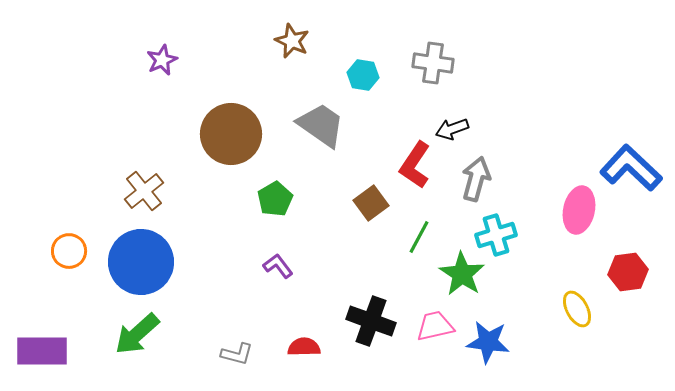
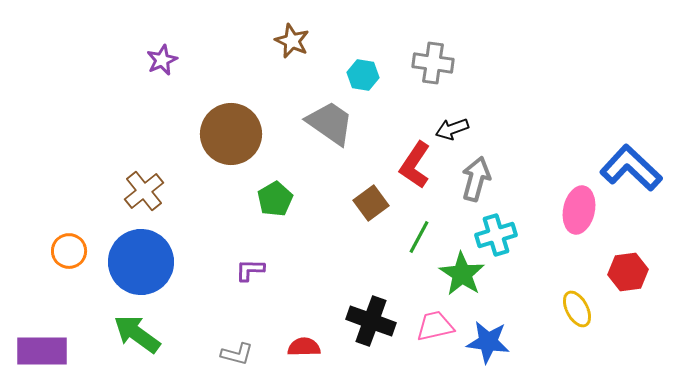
gray trapezoid: moved 9 px right, 2 px up
purple L-shape: moved 28 px left, 4 px down; rotated 52 degrees counterclockwise
green arrow: rotated 78 degrees clockwise
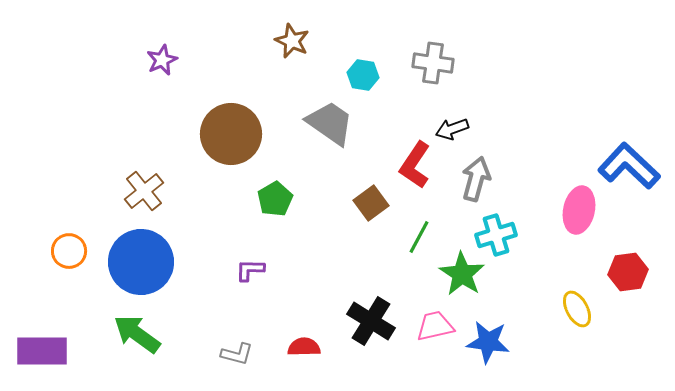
blue L-shape: moved 2 px left, 2 px up
black cross: rotated 12 degrees clockwise
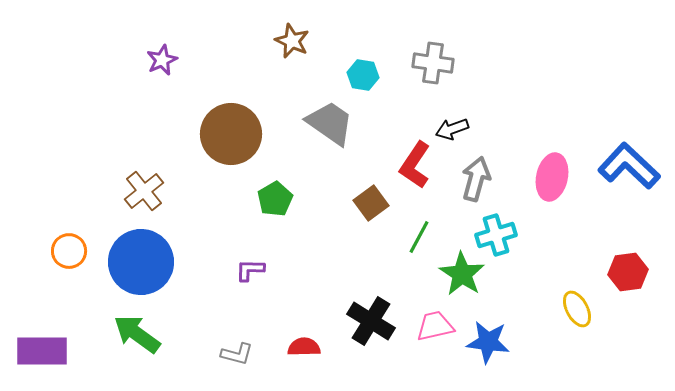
pink ellipse: moved 27 px left, 33 px up
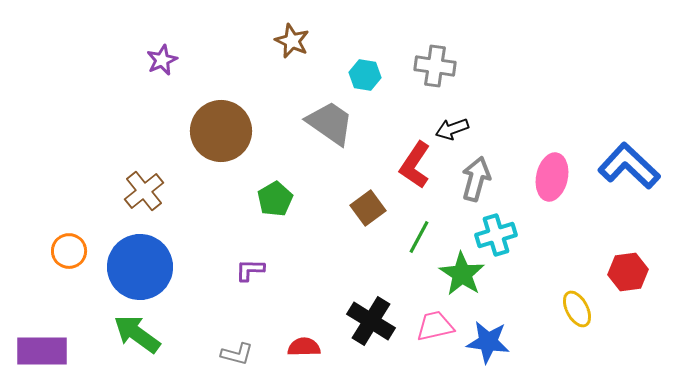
gray cross: moved 2 px right, 3 px down
cyan hexagon: moved 2 px right
brown circle: moved 10 px left, 3 px up
brown square: moved 3 px left, 5 px down
blue circle: moved 1 px left, 5 px down
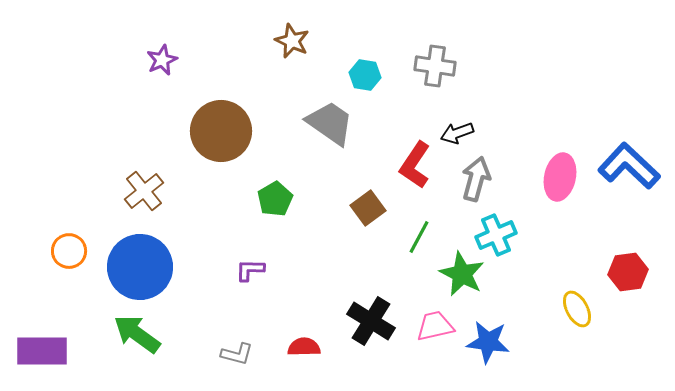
black arrow: moved 5 px right, 4 px down
pink ellipse: moved 8 px right
cyan cross: rotated 6 degrees counterclockwise
green star: rotated 6 degrees counterclockwise
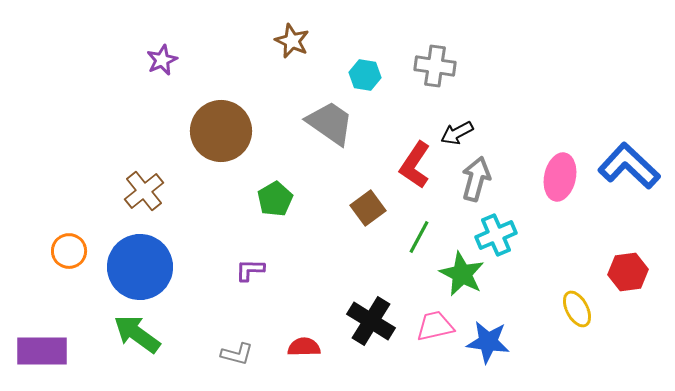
black arrow: rotated 8 degrees counterclockwise
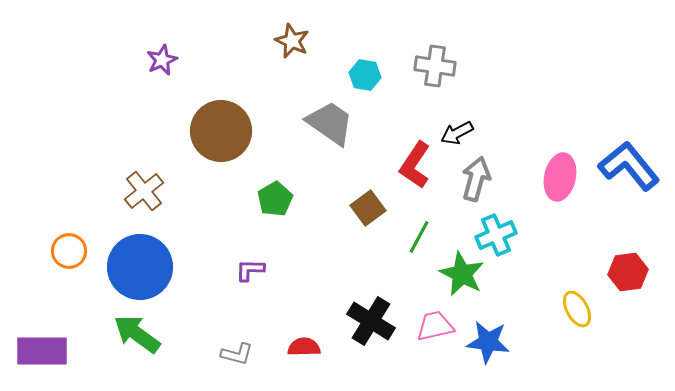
blue L-shape: rotated 8 degrees clockwise
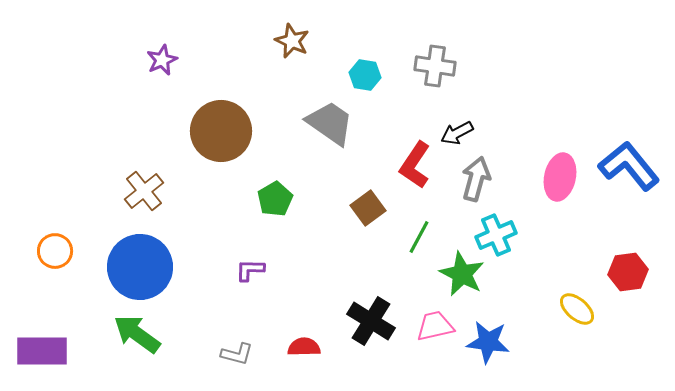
orange circle: moved 14 px left
yellow ellipse: rotated 21 degrees counterclockwise
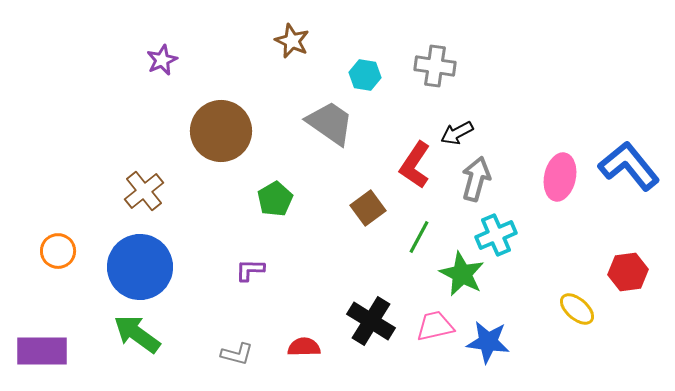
orange circle: moved 3 px right
